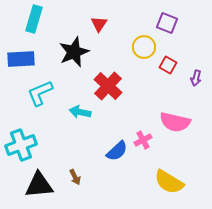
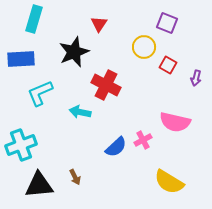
red cross: moved 2 px left, 1 px up; rotated 16 degrees counterclockwise
blue semicircle: moved 1 px left, 4 px up
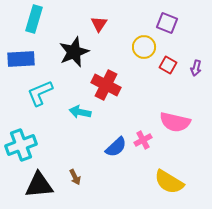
purple arrow: moved 10 px up
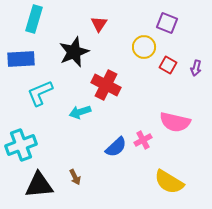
cyan arrow: rotated 30 degrees counterclockwise
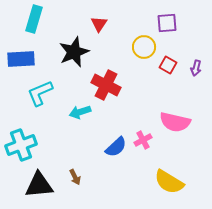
purple square: rotated 25 degrees counterclockwise
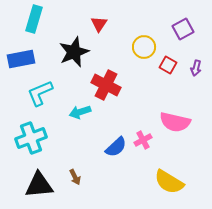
purple square: moved 16 px right, 6 px down; rotated 25 degrees counterclockwise
blue rectangle: rotated 8 degrees counterclockwise
cyan cross: moved 10 px right, 7 px up
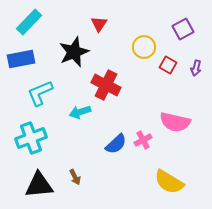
cyan rectangle: moved 5 px left, 3 px down; rotated 28 degrees clockwise
blue semicircle: moved 3 px up
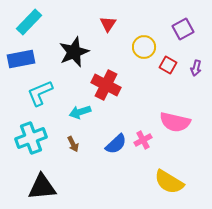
red triangle: moved 9 px right
brown arrow: moved 2 px left, 33 px up
black triangle: moved 3 px right, 2 px down
